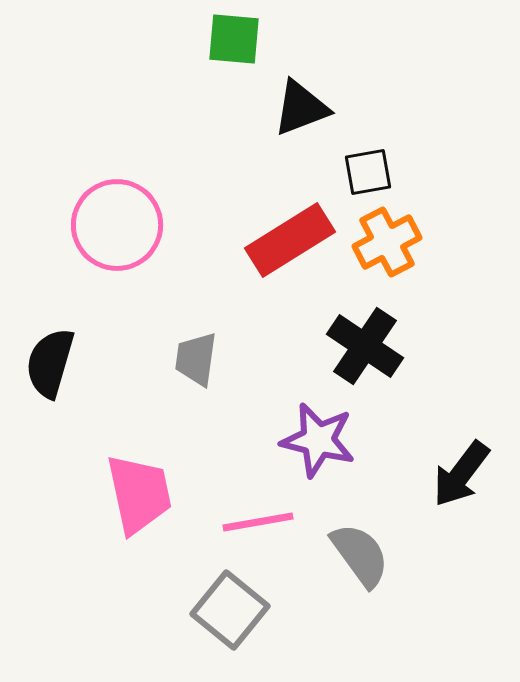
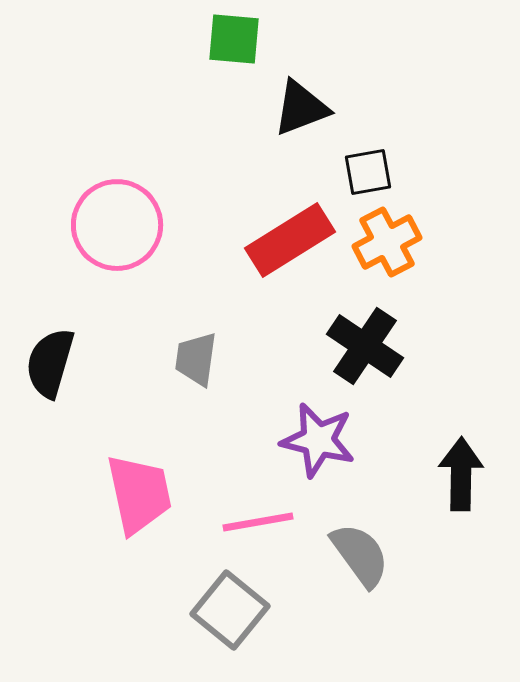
black arrow: rotated 144 degrees clockwise
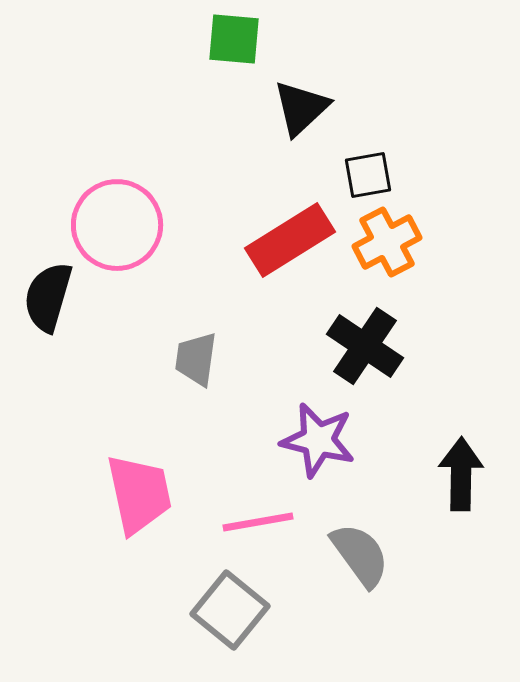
black triangle: rotated 22 degrees counterclockwise
black square: moved 3 px down
black semicircle: moved 2 px left, 66 px up
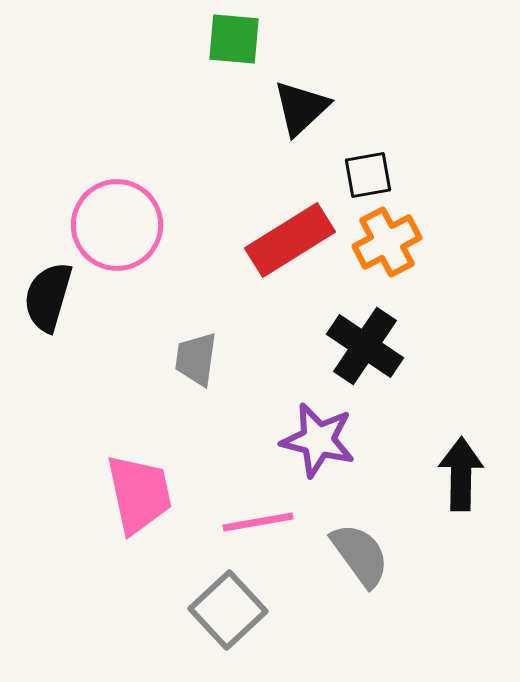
gray square: moved 2 px left; rotated 8 degrees clockwise
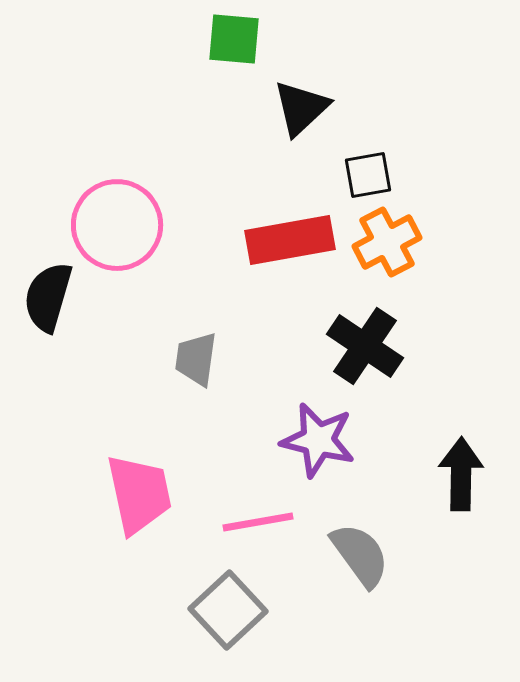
red rectangle: rotated 22 degrees clockwise
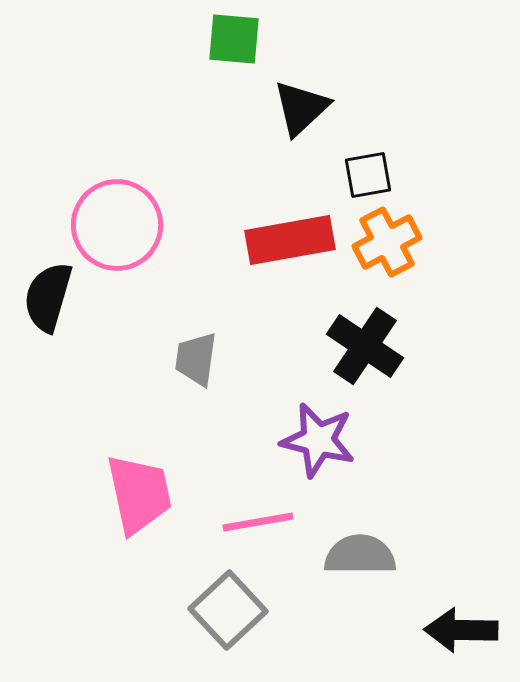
black arrow: moved 156 px down; rotated 90 degrees counterclockwise
gray semicircle: rotated 54 degrees counterclockwise
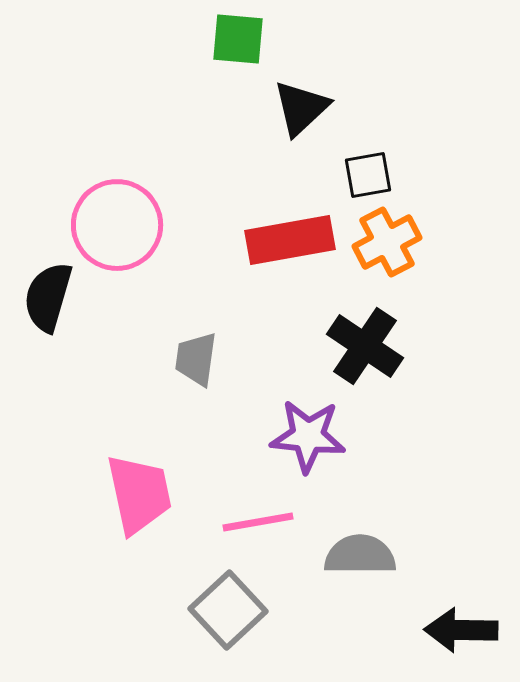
green square: moved 4 px right
purple star: moved 10 px left, 4 px up; rotated 8 degrees counterclockwise
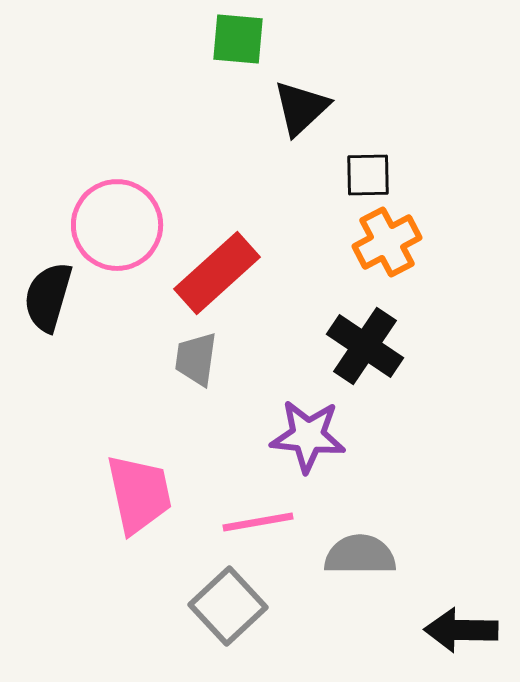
black square: rotated 9 degrees clockwise
red rectangle: moved 73 px left, 33 px down; rotated 32 degrees counterclockwise
gray square: moved 4 px up
